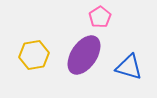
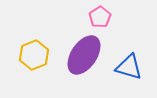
yellow hexagon: rotated 12 degrees counterclockwise
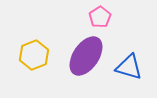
purple ellipse: moved 2 px right, 1 px down
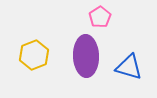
purple ellipse: rotated 36 degrees counterclockwise
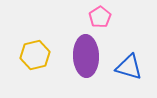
yellow hexagon: moved 1 px right; rotated 8 degrees clockwise
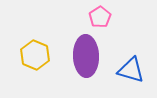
yellow hexagon: rotated 24 degrees counterclockwise
blue triangle: moved 2 px right, 3 px down
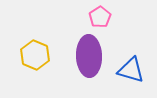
purple ellipse: moved 3 px right
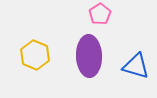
pink pentagon: moved 3 px up
blue triangle: moved 5 px right, 4 px up
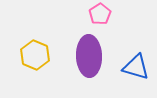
blue triangle: moved 1 px down
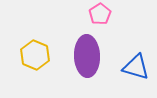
purple ellipse: moved 2 px left
